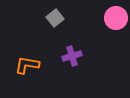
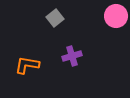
pink circle: moved 2 px up
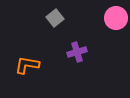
pink circle: moved 2 px down
purple cross: moved 5 px right, 4 px up
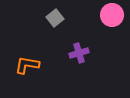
pink circle: moved 4 px left, 3 px up
purple cross: moved 2 px right, 1 px down
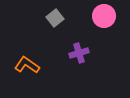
pink circle: moved 8 px left, 1 px down
orange L-shape: rotated 25 degrees clockwise
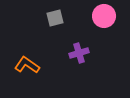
gray square: rotated 24 degrees clockwise
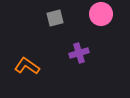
pink circle: moved 3 px left, 2 px up
orange L-shape: moved 1 px down
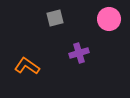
pink circle: moved 8 px right, 5 px down
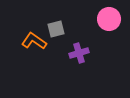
gray square: moved 1 px right, 11 px down
orange L-shape: moved 7 px right, 25 px up
